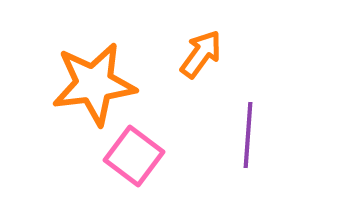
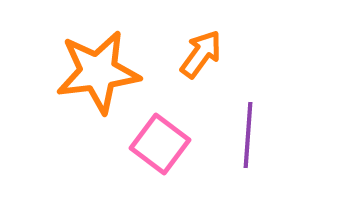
orange star: moved 4 px right, 12 px up
pink square: moved 26 px right, 12 px up
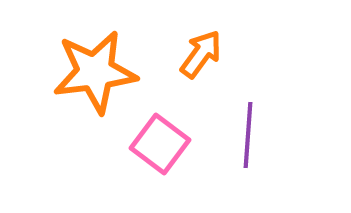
orange star: moved 3 px left
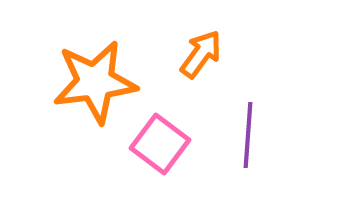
orange star: moved 10 px down
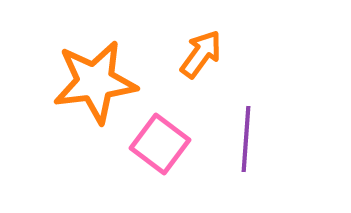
purple line: moved 2 px left, 4 px down
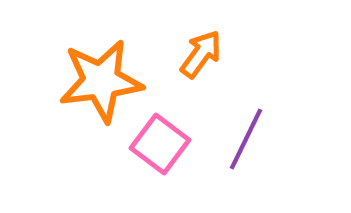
orange star: moved 6 px right, 1 px up
purple line: rotated 22 degrees clockwise
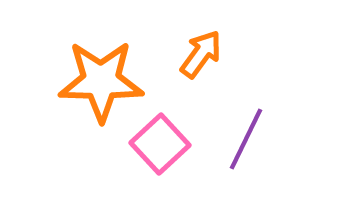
orange star: rotated 8 degrees clockwise
pink square: rotated 10 degrees clockwise
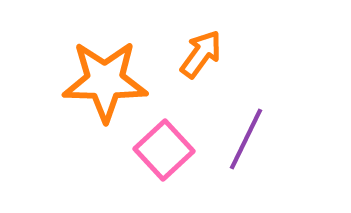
orange star: moved 4 px right
pink square: moved 4 px right, 6 px down
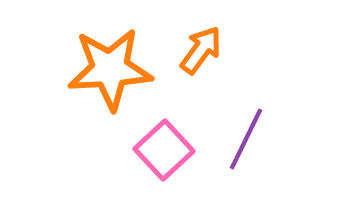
orange arrow: moved 4 px up
orange star: moved 5 px right, 12 px up; rotated 4 degrees counterclockwise
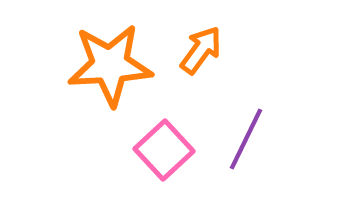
orange star: moved 4 px up
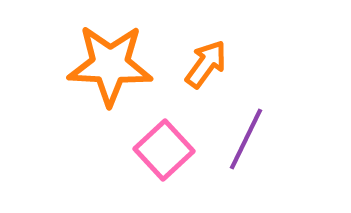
orange arrow: moved 5 px right, 14 px down
orange star: rotated 6 degrees clockwise
